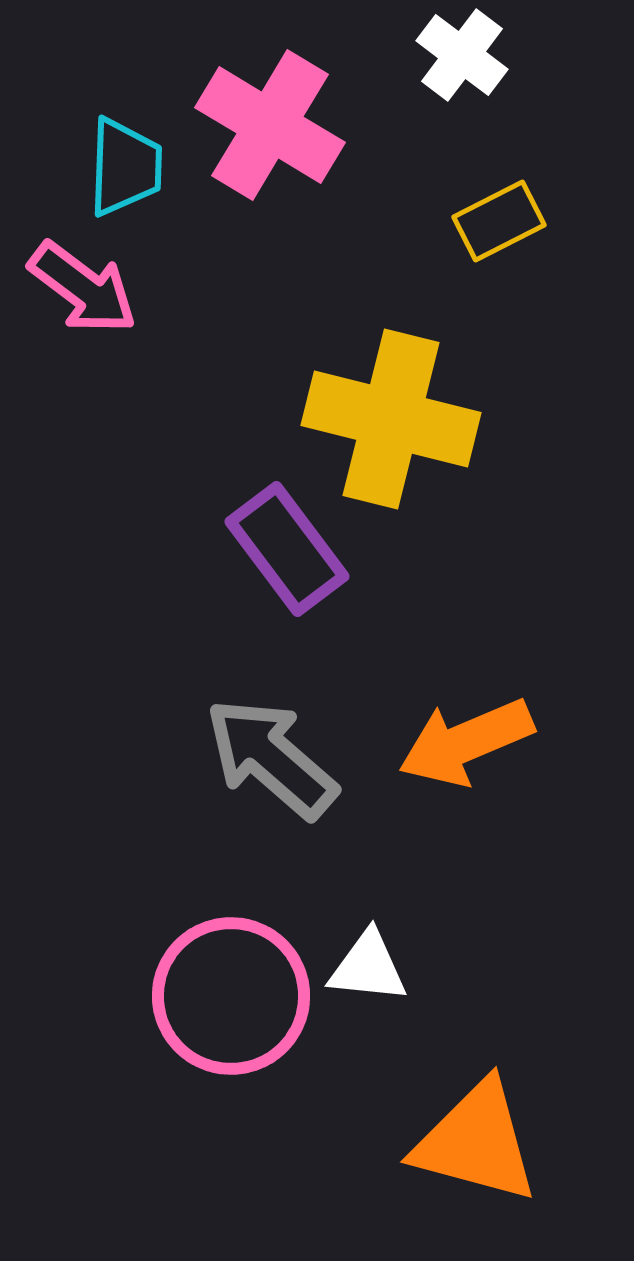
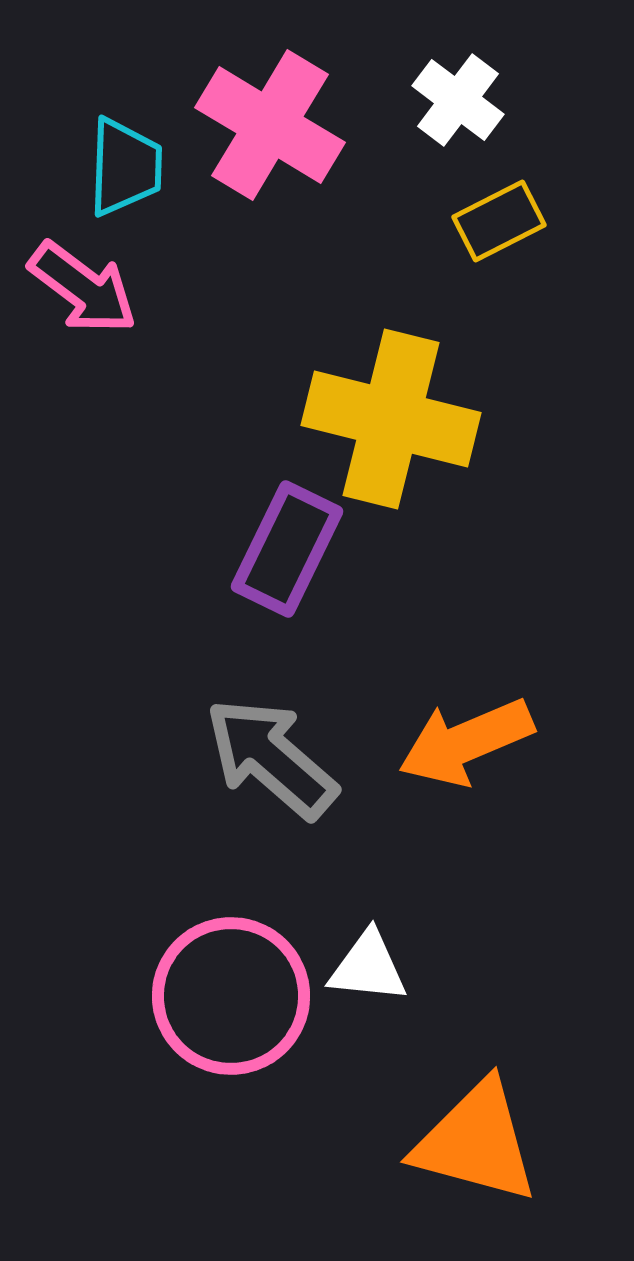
white cross: moved 4 px left, 45 px down
purple rectangle: rotated 63 degrees clockwise
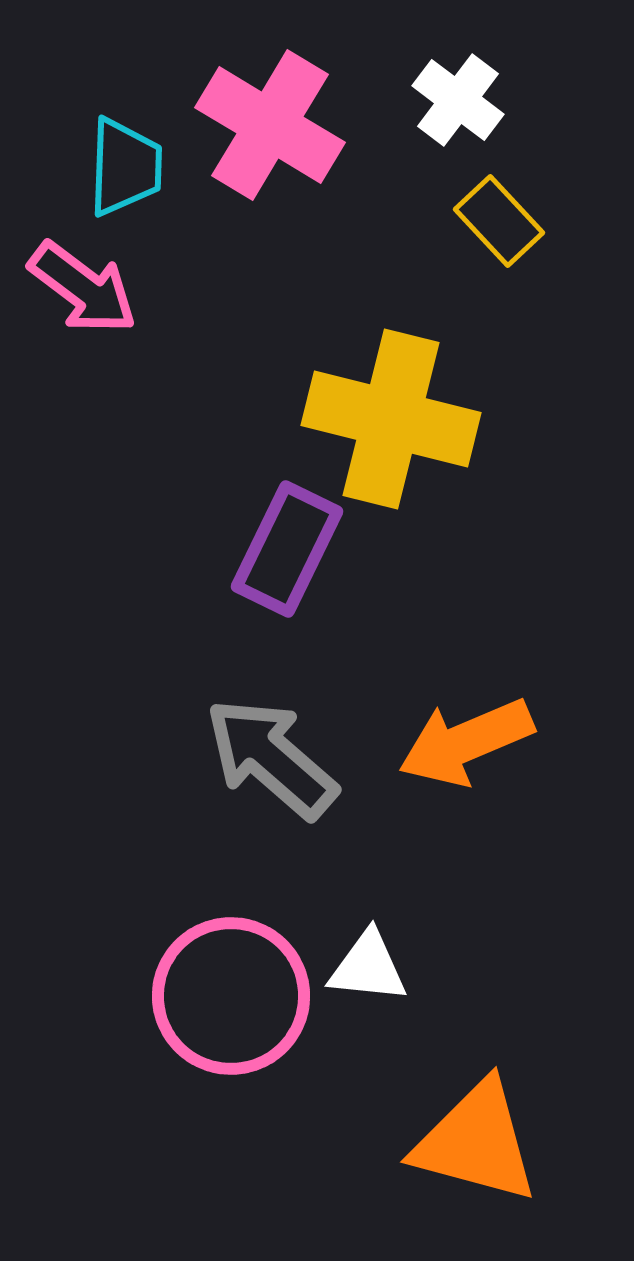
yellow rectangle: rotated 74 degrees clockwise
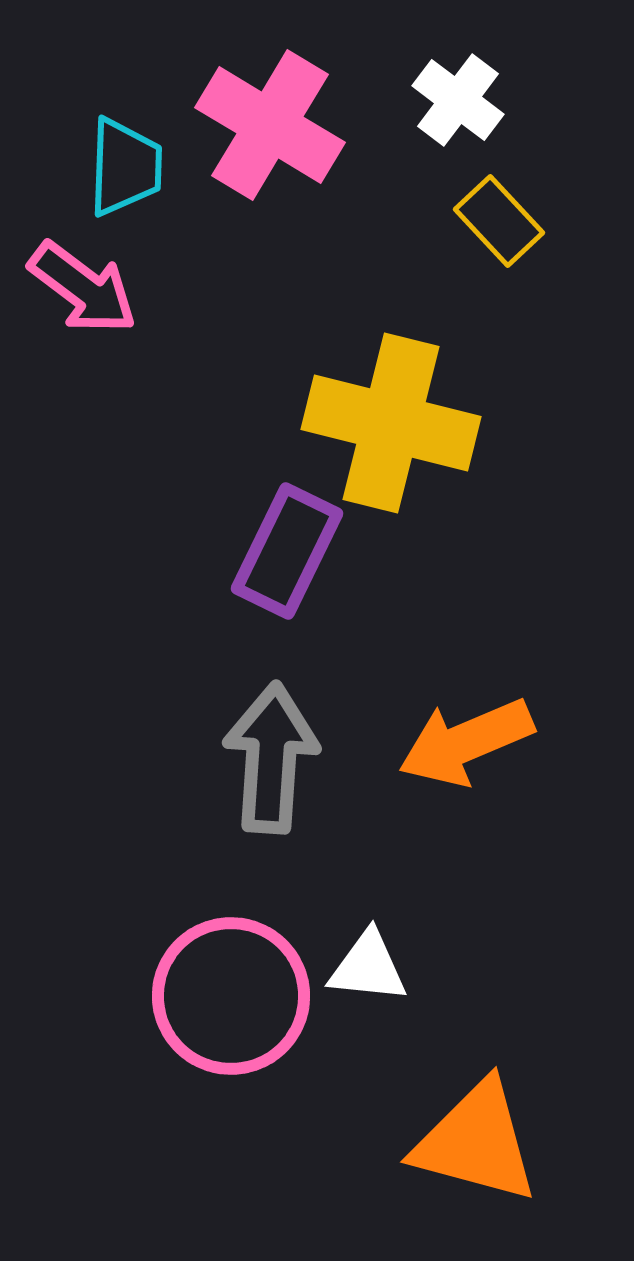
yellow cross: moved 4 px down
purple rectangle: moved 2 px down
gray arrow: rotated 53 degrees clockwise
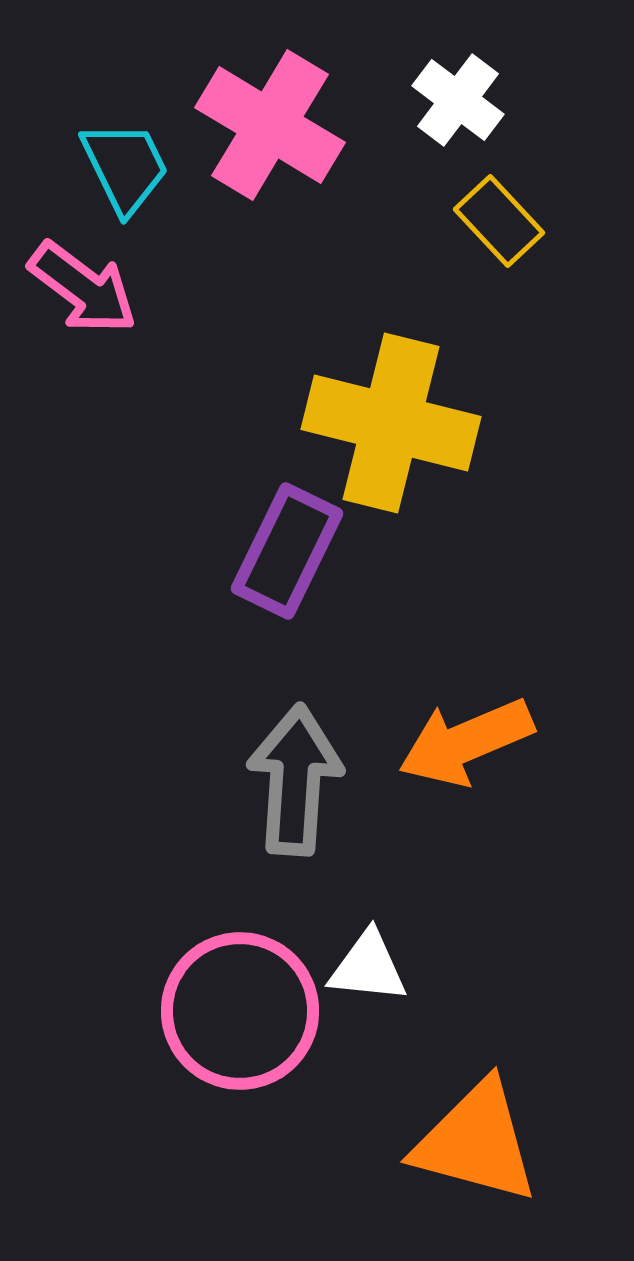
cyan trapezoid: rotated 28 degrees counterclockwise
gray arrow: moved 24 px right, 22 px down
pink circle: moved 9 px right, 15 px down
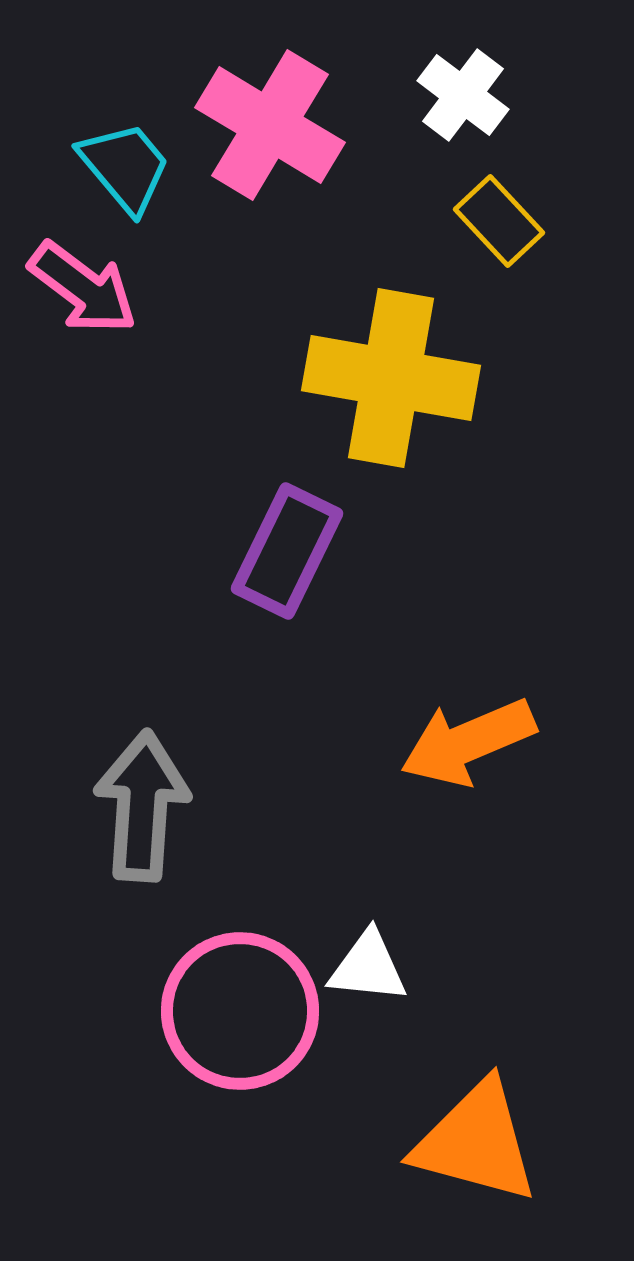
white cross: moved 5 px right, 5 px up
cyan trapezoid: rotated 14 degrees counterclockwise
yellow cross: moved 45 px up; rotated 4 degrees counterclockwise
orange arrow: moved 2 px right
gray arrow: moved 153 px left, 26 px down
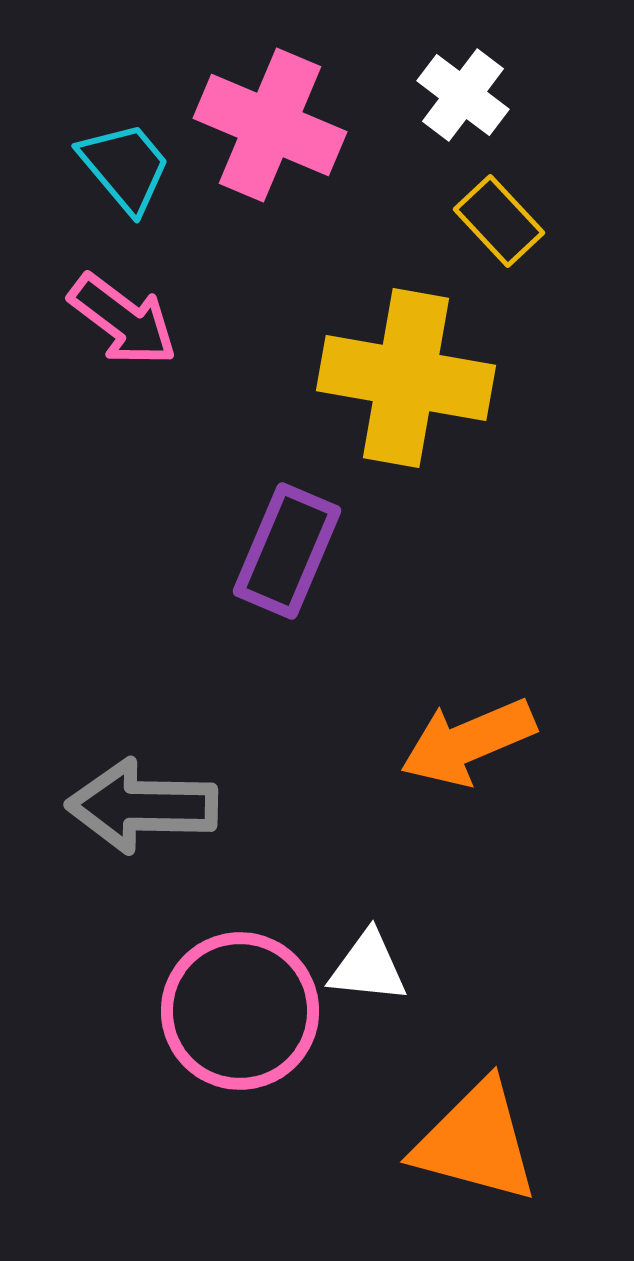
pink cross: rotated 8 degrees counterclockwise
pink arrow: moved 40 px right, 32 px down
yellow cross: moved 15 px right
purple rectangle: rotated 3 degrees counterclockwise
gray arrow: rotated 93 degrees counterclockwise
